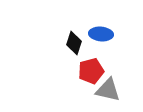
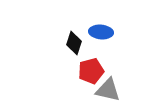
blue ellipse: moved 2 px up
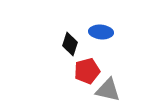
black diamond: moved 4 px left, 1 px down
red pentagon: moved 4 px left
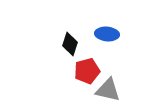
blue ellipse: moved 6 px right, 2 px down
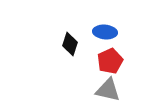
blue ellipse: moved 2 px left, 2 px up
red pentagon: moved 23 px right, 10 px up; rotated 10 degrees counterclockwise
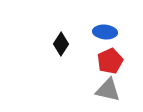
black diamond: moved 9 px left; rotated 15 degrees clockwise
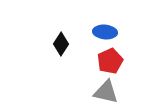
gray triangle: moved 2 px left, 2 px down
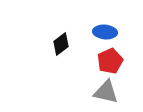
black diamond: rotated 20 degrees clockwise
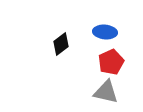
red pentagon: moved 1 px right, 1 px down
